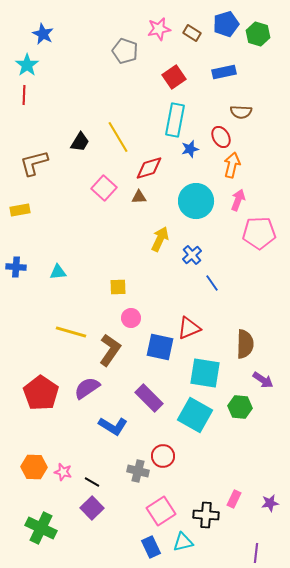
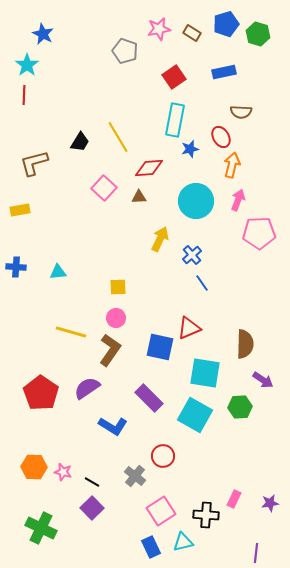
red diamond at (149, 168): rotated 12 degrees clockwise
blue line at (212, 283): moved 10 px left
pink circle at (131, 318): moved 15 px left
green hexagon at (240, 407): rotated 10 degrees counterclockwise
gray cross at (138, 471): moved 3 px left, 5 px down; rotated 25 degrees clockwise
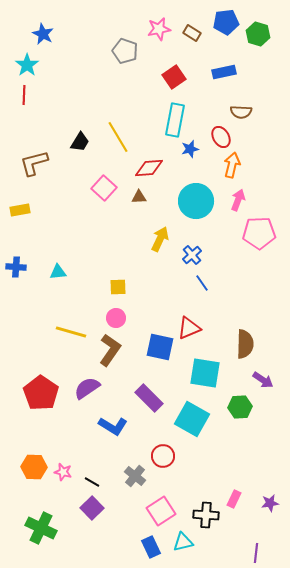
blue pentagon at (226, 24): moved 2 px up; rotated 10 degrees clockwise
cyan square at (195, 415): moved 3 px left, 4 px down
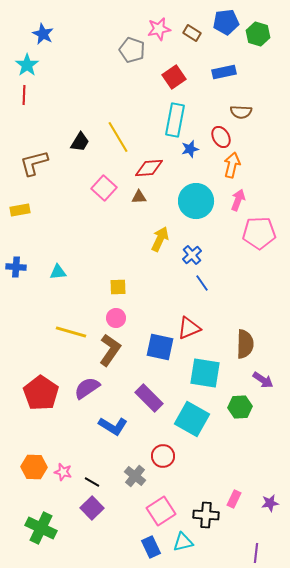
gray pentagon at (125, 51): moved 7 px right, 1 px up
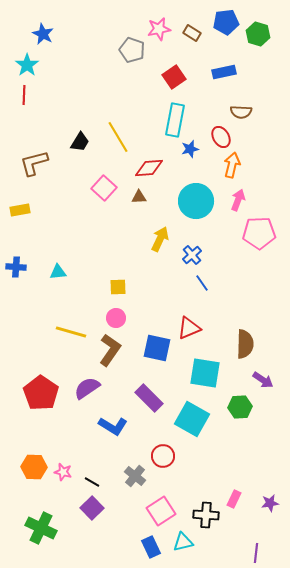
blue square at (160, 347): moved 3 px left, 1 px down
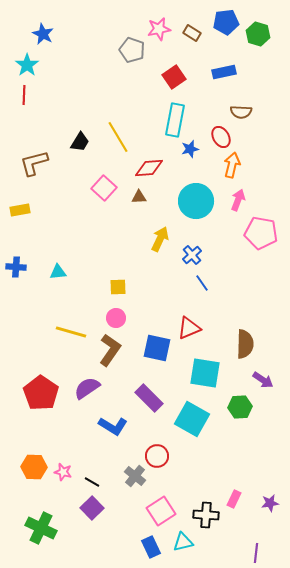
pink pentagon at (259, 233): moved 2 px right; rotated 12 degrees clockwise
red circle at (163, 456): moved 6 px left
